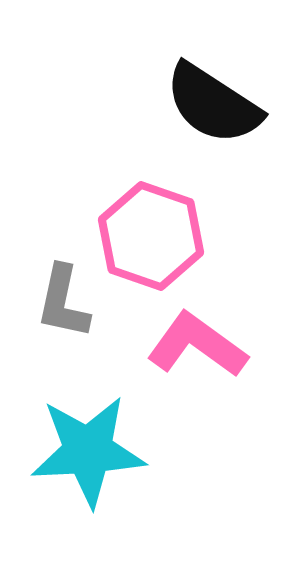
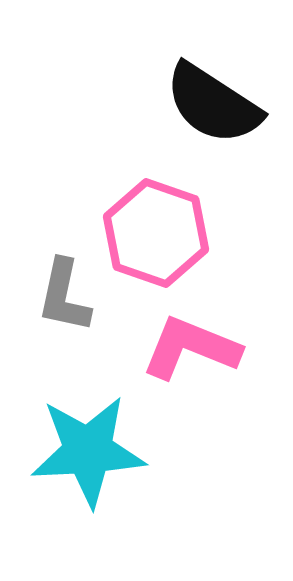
pink hexagon: moved 5 px right, 3 px up
gray L-shape: moved 1 px right, 6 px up
pink L-shape: moved 6 px left, 3 px down; rotated 14 degrees counterclockwise
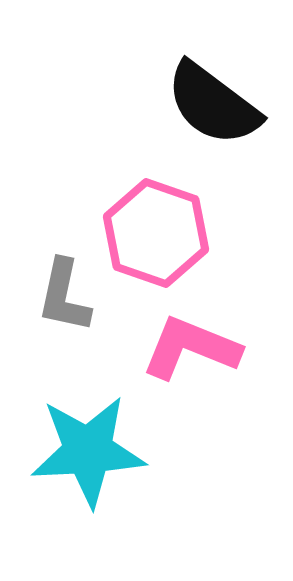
black semicircle: rotated 4 degrees clockwise
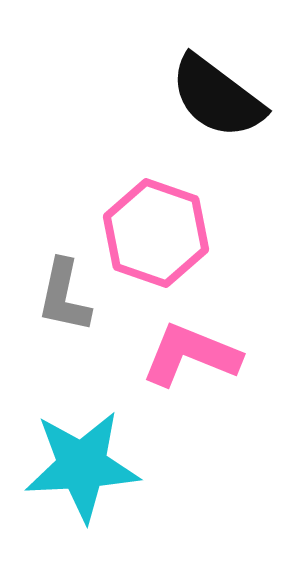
black semicircle: moved 4 px right, 7 px up
pink L-shape: moved 7 px down
cyan star: moved 6 px left, 15 px down
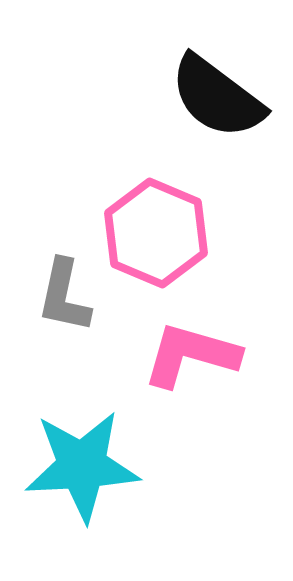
pink hexagon: rotated 4 degrees clockwise
pink L-shape: rotated 6 degrees counterclockwise
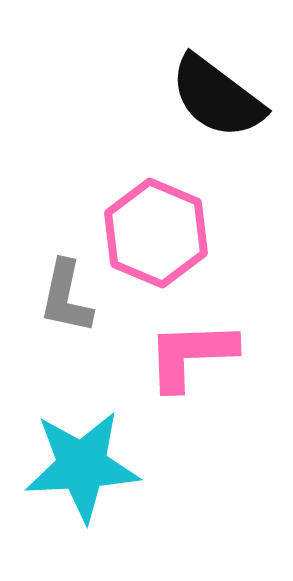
gray L-shape: moved 2 px right, 1 px down
pink L-shape: rotated 18 degrees counterclockwise
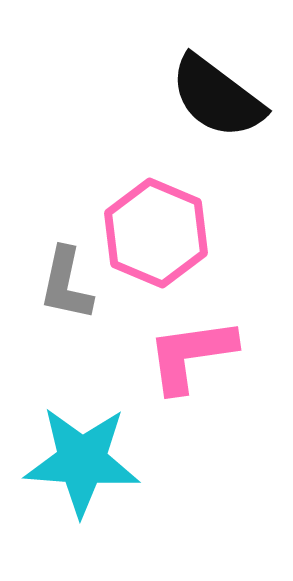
gray L-shape: moved 13 px up
pink L-shape: rotated 6 degrees counterclockwise
cyan star: moved 5 px up; rotated 7 degrees clockwise
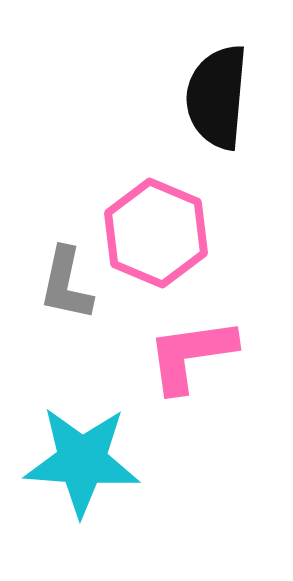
black semicircle: rotated 58 degrees clockwise
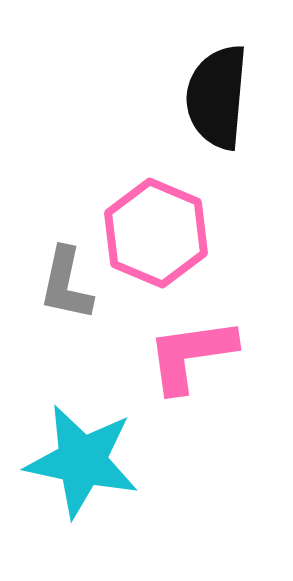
cyan star: rotated 8 degrees clockwise
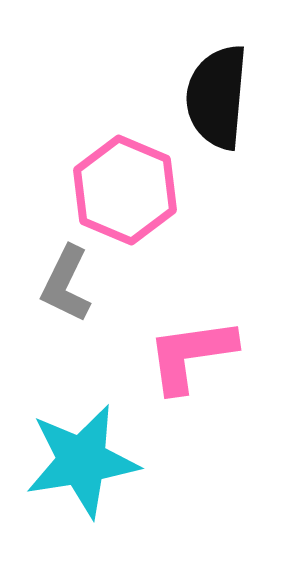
pink hexagon: moved 31 px left, 43 px up
gray L-shape: rotated 14 degrees clockwise
cyan star: rotated 21 degrees counterclockwise
